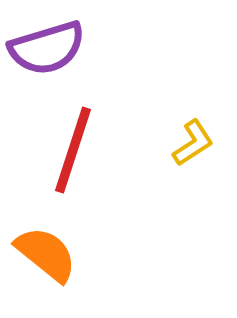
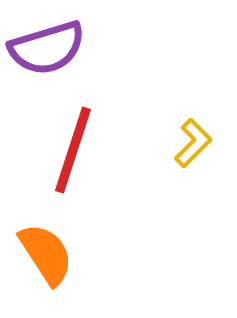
yellow L-shape: rotated 12 degrees counterclockwise
orange semicircle: rotated 18 degrees clockwise
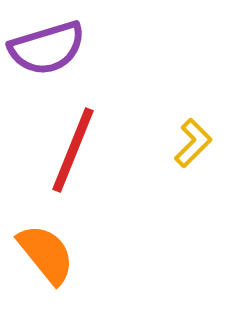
red line: rotated 4 degrees clockwise
orange semicircle: rotated 6 degrees counterclockwise
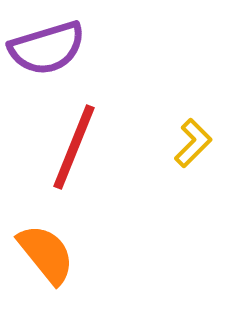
red line: moved 1 px right, 3 px up
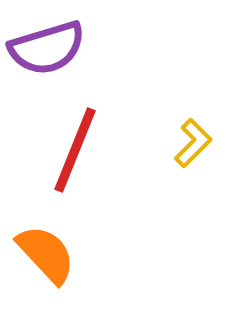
red line: moved 1 px right, 3 px down
orange semicircle: rotated 4 degrees counterclockwise
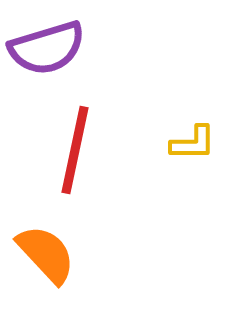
yellow L-shape: rotated 45 degrees clockwise
red line: rotated 10 degrees counterclockwise
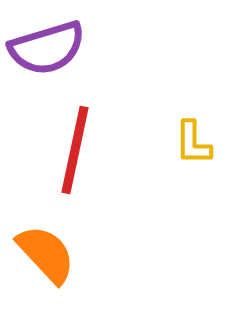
yellow L-shape: rotated 90 degrees clockwise
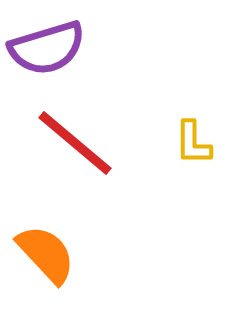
red line: moved 7 px up; rotated 62 degrees counterclockwise
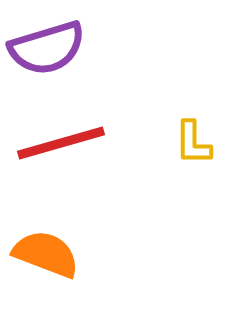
red line: moved 14 px left; rotated 56 degrees counterclockwise
orange semicircle: rotated 26 degrees counterclockwise
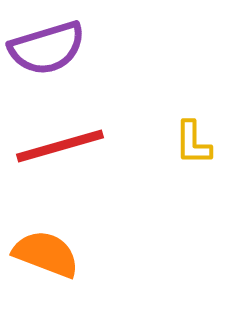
red line: moved 1 px left, 3 px down
